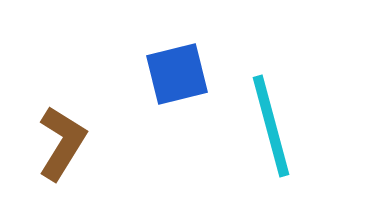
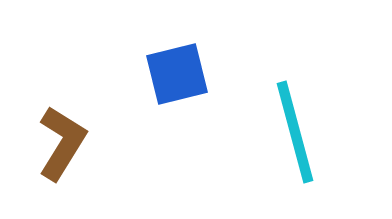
cyan line: moved 24 px right, 6 px down
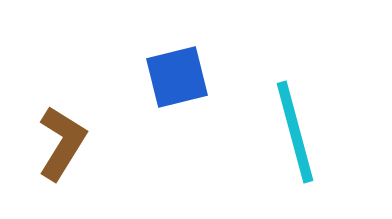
blue square: moved 3 px down
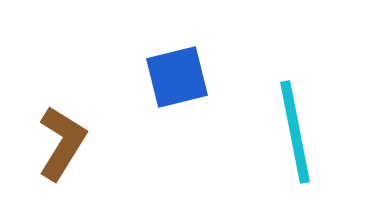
cyan line: rotated 4 degrees clockwise
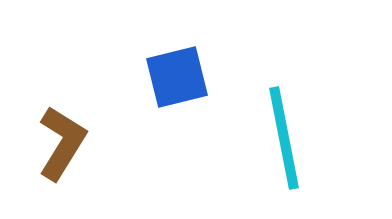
cyan line: moved 11 px left, 6 px down
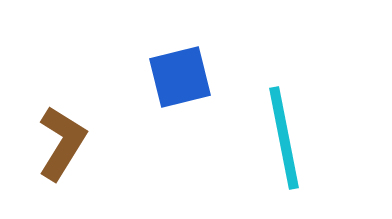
blue square: moved 3 px right
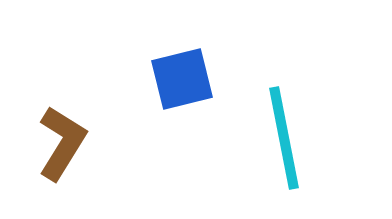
blue square: moved 2 px right, 2 px down
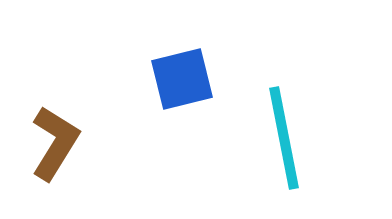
brown L-shape: moved 7 px left
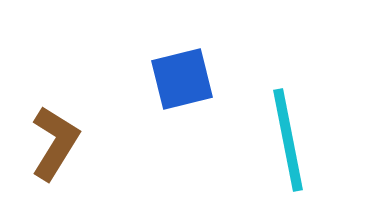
cyan line: moved 4 px right, 2 px down
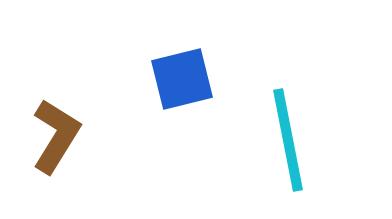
brown L-shape: moved 1 px right, 7 px up
